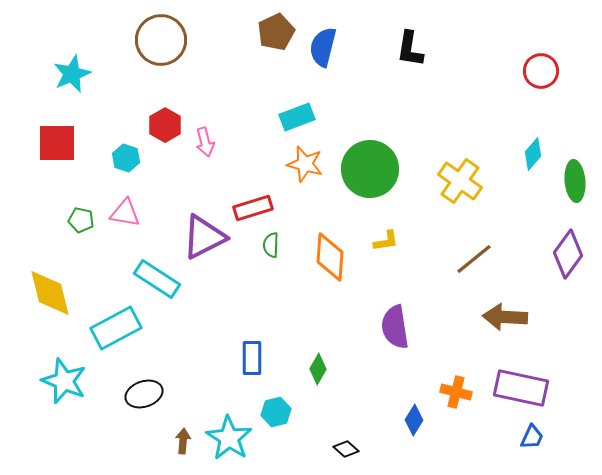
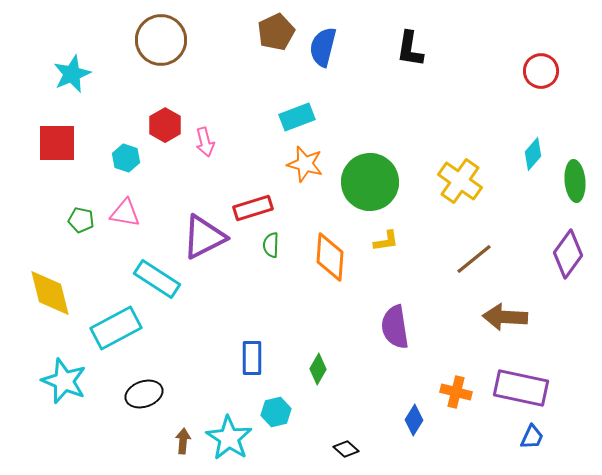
green circle at (370, 169): moved 13 px down
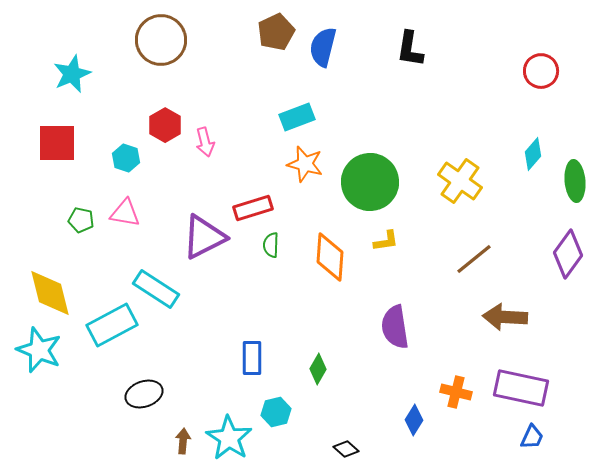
cyan rectangle at (157, 279): moved 1 px left, 10 px down
cyan rectangle at (116, 328): moved 4 px left, 3 px up
cyan star at (64, 381): moved 25 px left, 31 px up
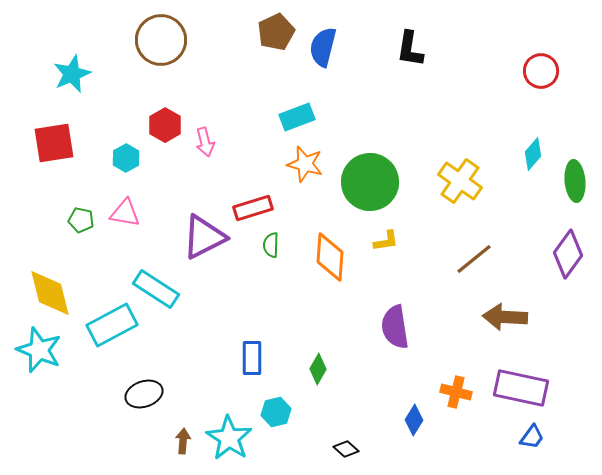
red square at (57, 143): moved 3 px left; rotated 9 degrees counterclockwise
cyan hexagon at (126, 158): rotated 12 degrees clockwise
blue trapezoid at (532, 437): rotated 12 degrees clockwise
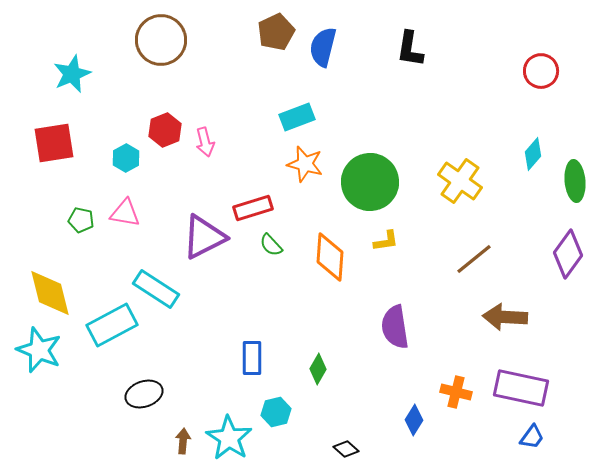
red hexagon at (165, 125): moved 5 px down; rotated 8 degrees clockwise
green semicircle at (271, 245): rotated 45 degrees counterclockwise
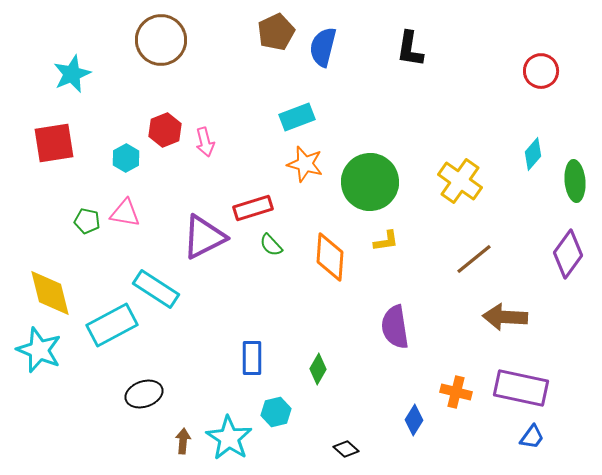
green pentagon at (81, 220): moved 6 px right, 1 px down
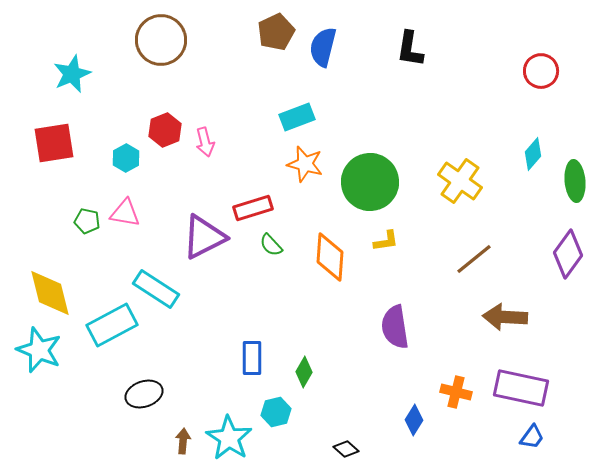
green diamond at (318, 369): moved 14 px left, 3 px down
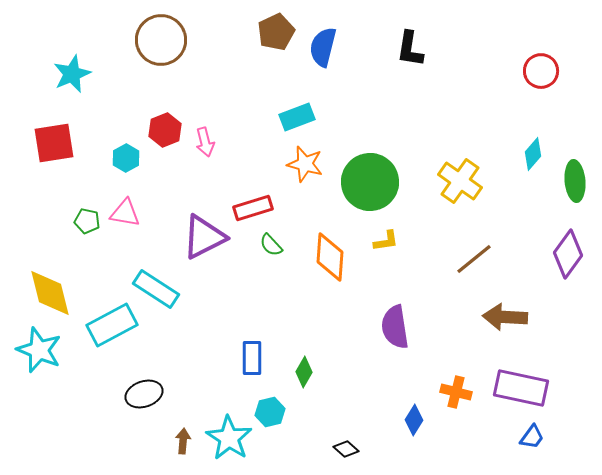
cyan hexagon at (276, 412): moved 6 px left
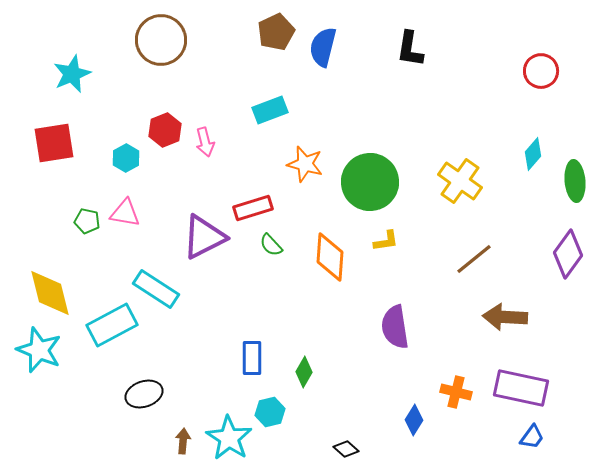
cyan rectangle at (297, 117): moved 27 px left, 7 px up
